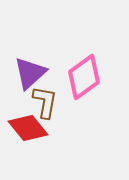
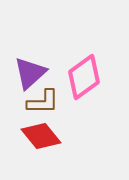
brown L-shape: moved 2 px left; rotated 80 degrees clockwise
red diamond: moved 13 px right, 8 px down
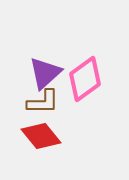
purple triangle: moved 15 px right
pink diamond: moved 1 px right, 2 px down
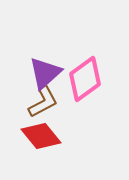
brown L-shape: rotated 28 degrees counterclockwise
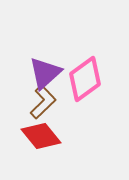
brown L-shape: rotated 16 degrees counterclockwise
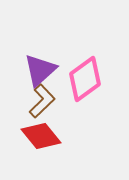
purple triangle: moved 5 px left, 3 px up
brown L-shape: moved 1 px left, 1 px up
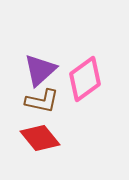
brown L-shape: rotated 56 degrees clockwise
red diamond: moved 1 px left, 2 px down
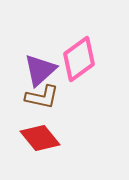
pink diamond: moved 6 px left, 20 px up
brown L-shape: moved 4 px up
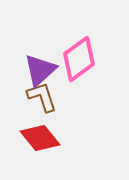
brown L-shape: rotated 120 degrees counterclockwise
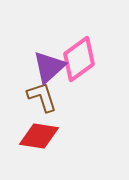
purple triangle: moved 9 px right, 3 px up
red diamond: moved 1 px left, 2 px up; rotated 42 degrees counterclockwise
